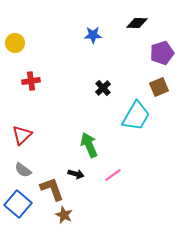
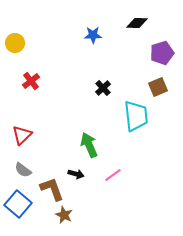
red cross: rotated 30 degrees counterclockwise
brown square: moved 1 px left
cyan trapezoid: rotated 36 degrees counterclockwise
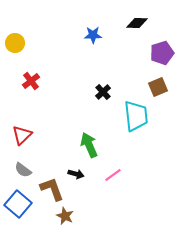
black cross: moved 4 px down
brown star: moved 1 px right, 1 px down
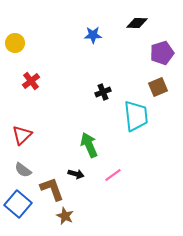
black cross: rotated 21 degrees clockwise
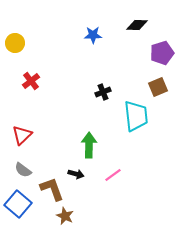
black diamond: moved 2 px down
green arrow: rotated 25 degrees clockwise
